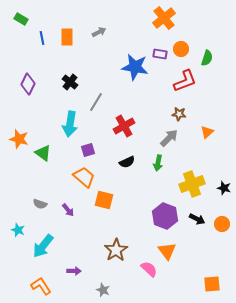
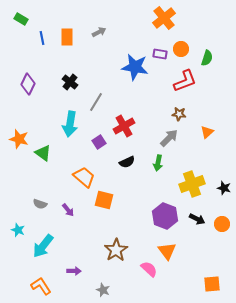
purple square at (88, 150): moved 11 px right, 8 px up; rotated 16 degrees counterclockwise
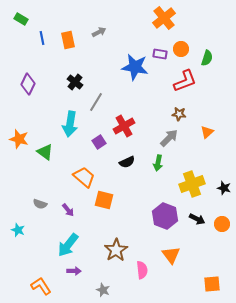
orange rectangle at (67, 37): moved 1 px right, 3 px down; rotated 12 degrees counterclockwise
black cross at (70, 82): moved 5 px right
green triangle at (43, 153): moved 2 px right, 1 px up
cyan arrow at (43, 246): moved 25 px right, 1 px up
orange triangle at (167, 251): moved 4 px right, 4 px down
pink semicircle at (149, 269): moved 7 px left, 1 px down; rotated 42 degrees clockwise
